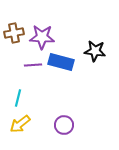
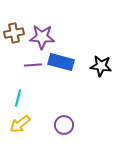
black star: moved 6 px right, 15 px down
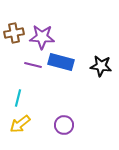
purple line: rotated 18 degrees clockwise
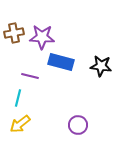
purple line: moved 3 px left, 11 px down
purple circle: moved 14 px right
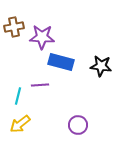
brown cross: moved 6 px up
purple line: moved 10 px right, 9 px down; rotated 18 degrees counterclockwise
cyan line: moved 2 px up
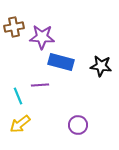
cyan line: rotated 36 degrees counterclockwise
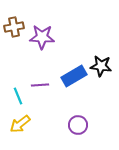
blue rectangle: moved 13 px right, 14 px down; rotated 45 degrees counterclockwise
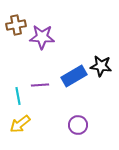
brown cross: moved 2 px right, 2 px up
cyan line: rotated 12 degrees clockwise
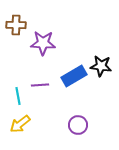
brown cross: rotated 12 degrees clockwise
purple star: moved 1 px right, 6 px down
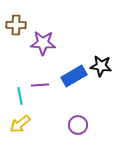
cyan line: moved 2 px right
